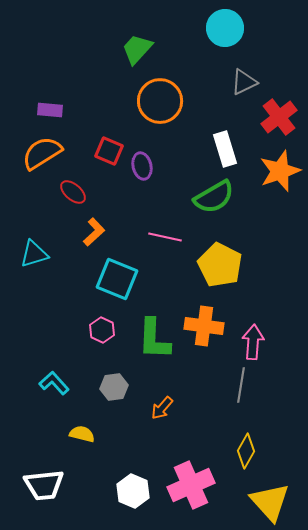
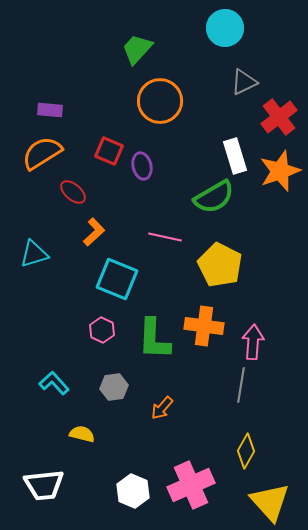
white rectangle: moved 10 px right, 7 px down
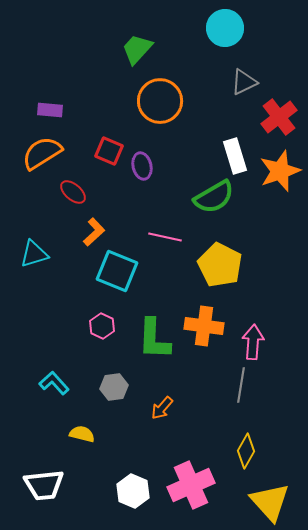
cyan square: moved 8 px up
pink hexagon: moved 4 px up
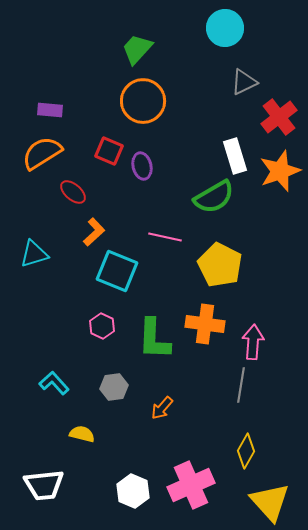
orange circle: moved 17 px left
orange cross: moved 1 px right, 2 px up
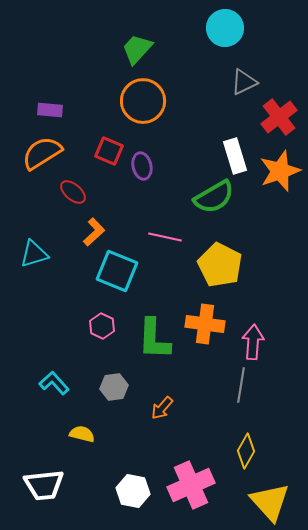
white hexagon: rotated 12 degrees counterclockwise
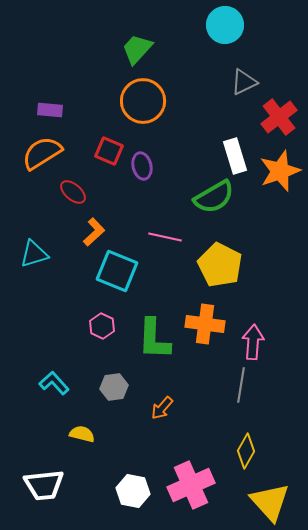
cyan circle: moved 3 px up
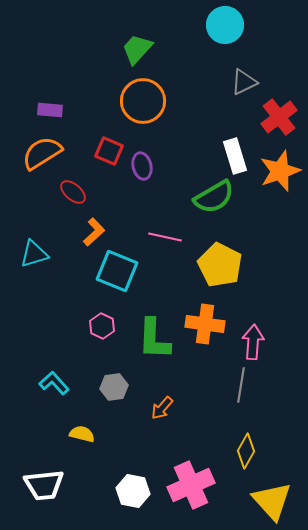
yellow triangle: moved 2 px right, 1 px up
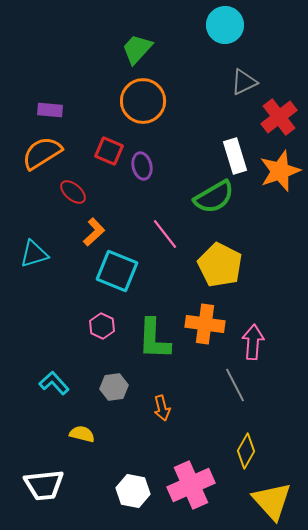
pink line: moved 3 px up; rotated 40 degrees clockwise
gray line: moved 6 px left; rotated 36 degrees counterclockwise
orange arrow: rotated 55 degrees counterclockwise
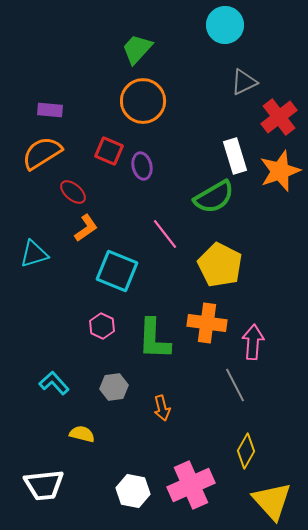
orange L-shape: moved 8 px left, 4 px up; rotated 8 degrees clockwise
orange cross: moved 2 px right, 1 px up
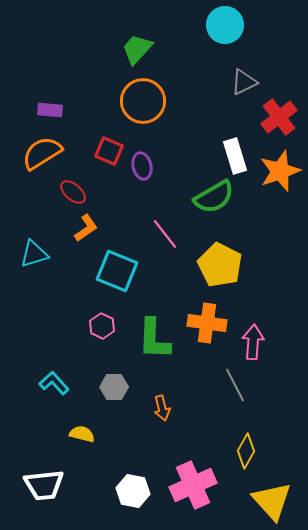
gray hexagon: rotated 8 degrees clockwise
pink cross: moved 2 px right
